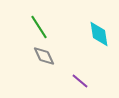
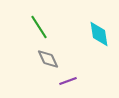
gray diamond: moved 4 px right, 3 px down
purple line: moved 12 px left; rotated 60 degrees counterclockwise
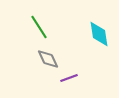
purple line: moved 1 px right, 3 px up
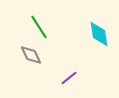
gray diamond: moved 17 px left, 4 px up
purple line: rotated 18 degrees counterclockwise
